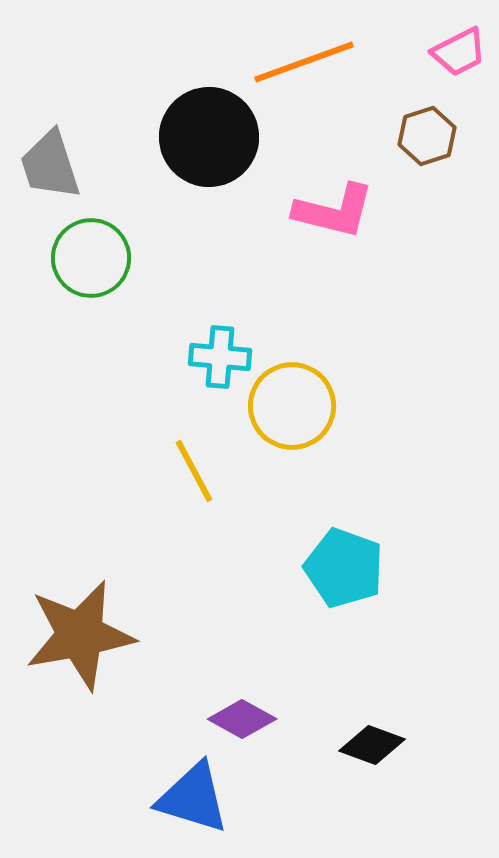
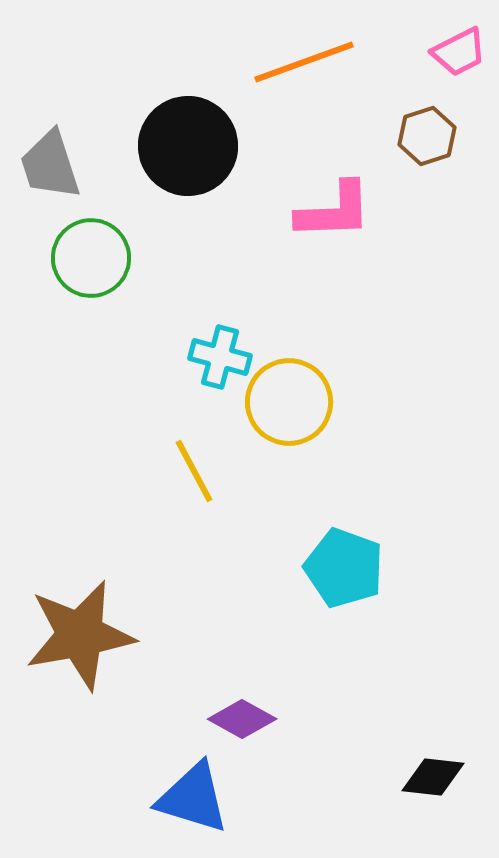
black circle: moved 21 px left, 9 px down
pink L-shape: rotated 16 degrees counterclockwise
cyan cross: rotated 10 degrees clockwise
yellow circle: moved 3 px left, 4 px up
black diamond: moved 61 px right, 32 px down; rotated 14 degrees counterclockwise
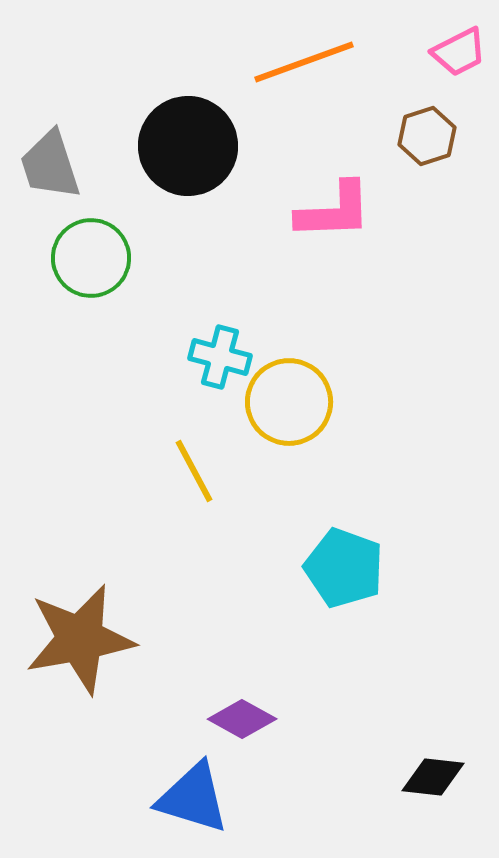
brown star: moved 4 px down
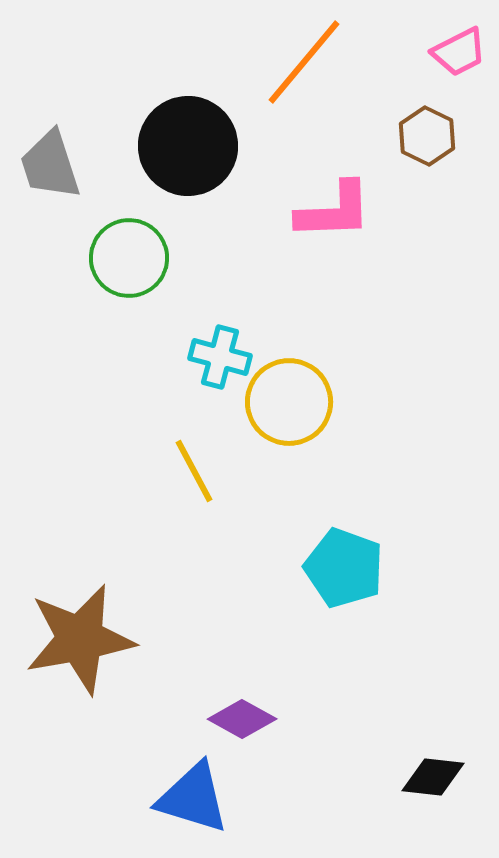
orange line: rotated 30 degrees counterclockwise
brown hexagon: rotated 16 degrees counterclockwise
green circle: moved 38 px right
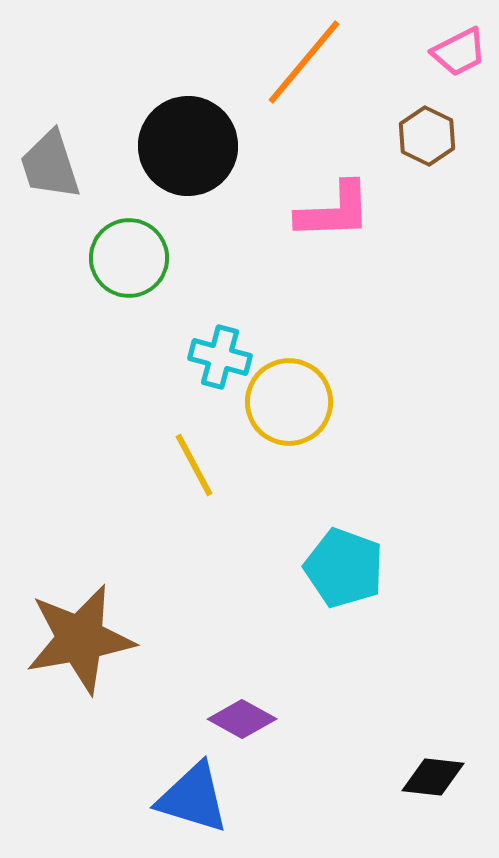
yellow line: moved 6 px up
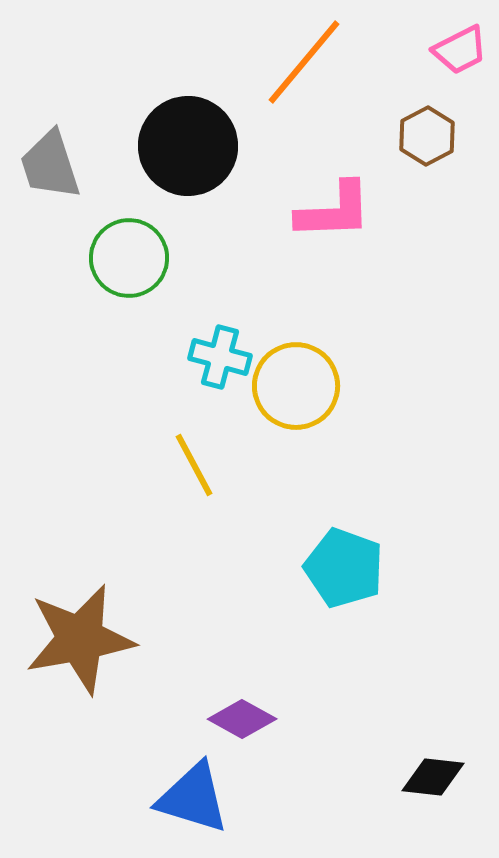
pink trapezoid: moved 1 px right, 2 px up
brown hexagon: rotated 6 degrees clockwise
yellow circle: moved 7 px right, 16 px up
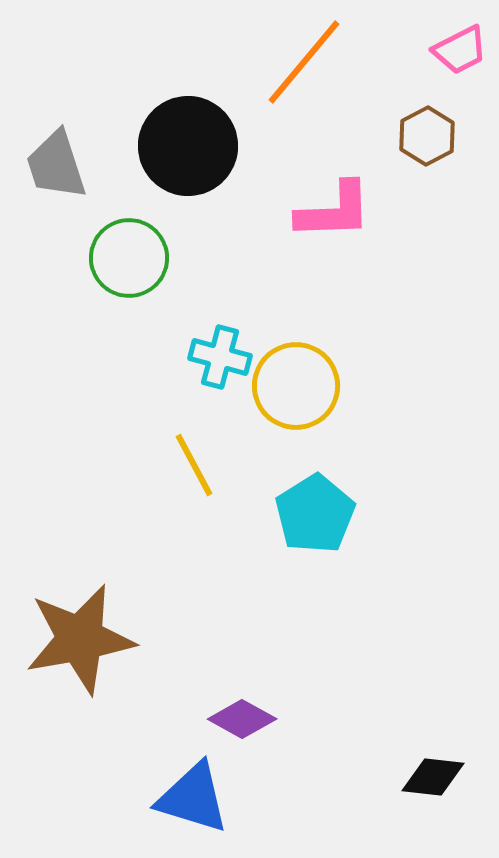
gray trapezoid: moved 6 px right
cyan pentagon: moved 29 px left, 54 px up; rotated 20 degrees clockwise
